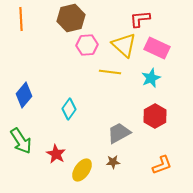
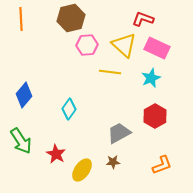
red L-shape: moved 3 px right; rotated 25 degrees clockwise
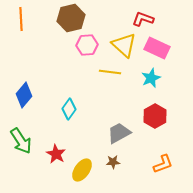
orange L-shape: moved 1 px right, 1 px up
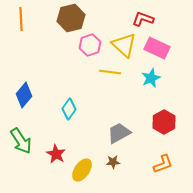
pink hexagon: moved 3 px right; rotated 15 degrees counterclockwise
red hexagon: moved 9 px right, 6 px down
